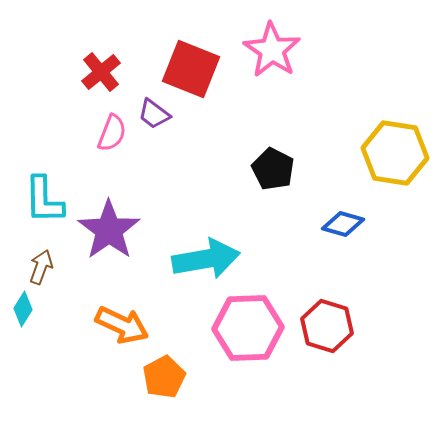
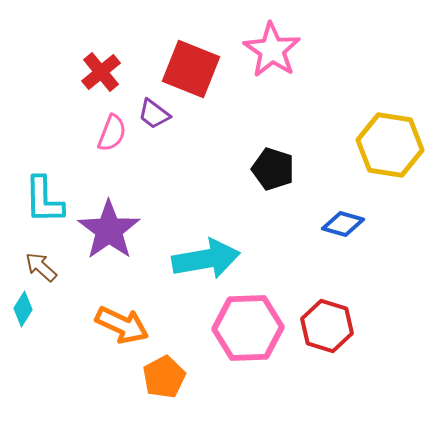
yellow hexagon: moved 5 px left, 8 px up
black pentagon: rotated 9 degrees counterclockwise
brown arrow: rotated 68 degrees counterclockwise
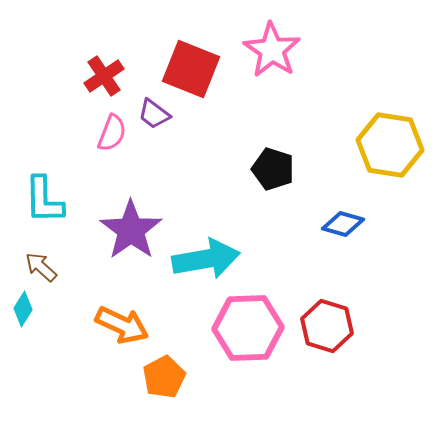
red cross: moved 3 px right, 4 px down; rotated 6 degrees clockwise
purple star: moved 22 px right
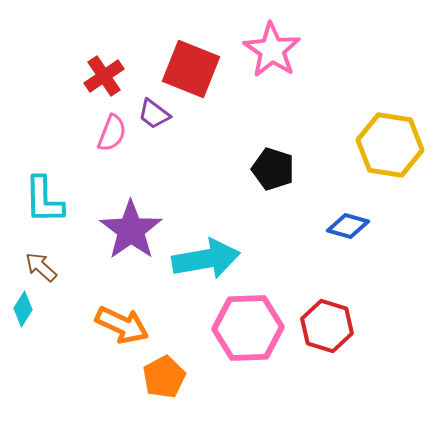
blue diamond: moved 5 px right, 2 px down
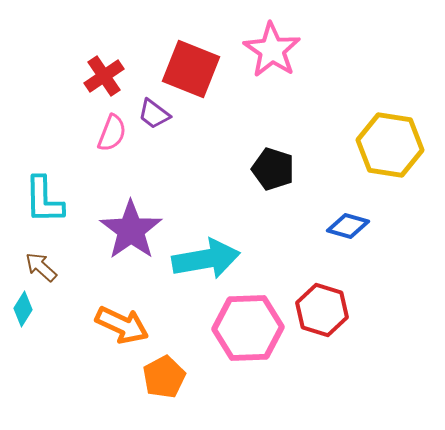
red hexagon: moved 5 px left, 16 px up
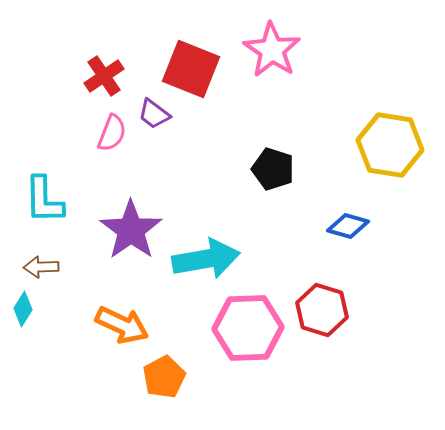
brown arrow: rotated 44 degrees counterclockwise
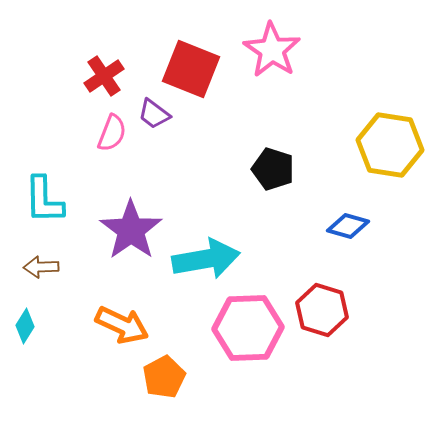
cyan diamond: moved 2 px right, 17 px down
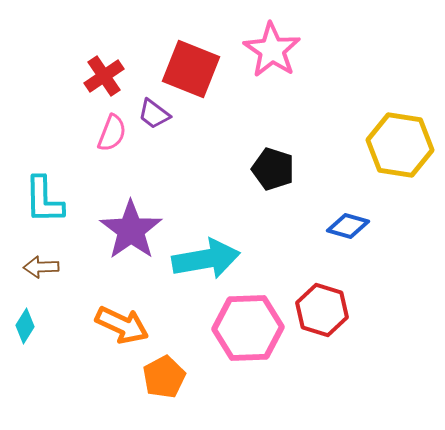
yellow hexagon: moved 10 px right
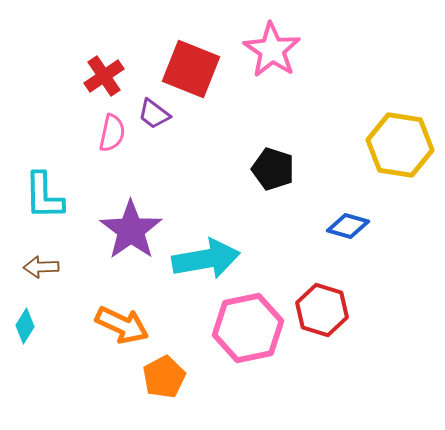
pink semicircle: rotated 9 degrees counterclockwise
cyan L-shape: moved 4 px up
pink hexagon: rotated 10 degrees counterclockwise
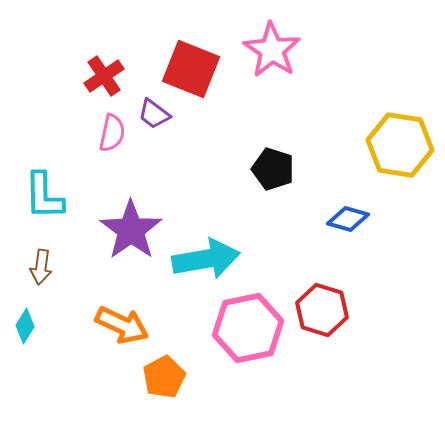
blue diamond: moved 7 px up
brown arrow: rotated 80 degrees counterclockwise
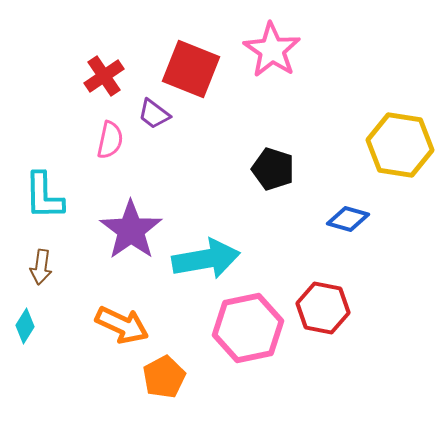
pink semicircle: moved 2 px left, 7 px down
red hexagon: moved 1 px right, 2 px up; rotated 6 degrees counterclockwise
